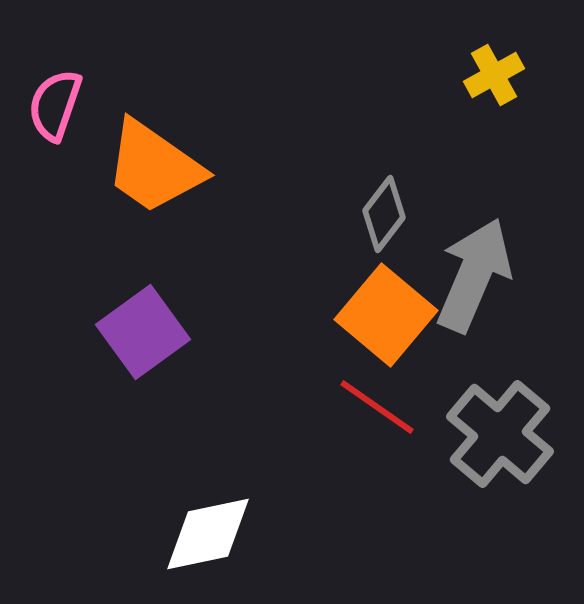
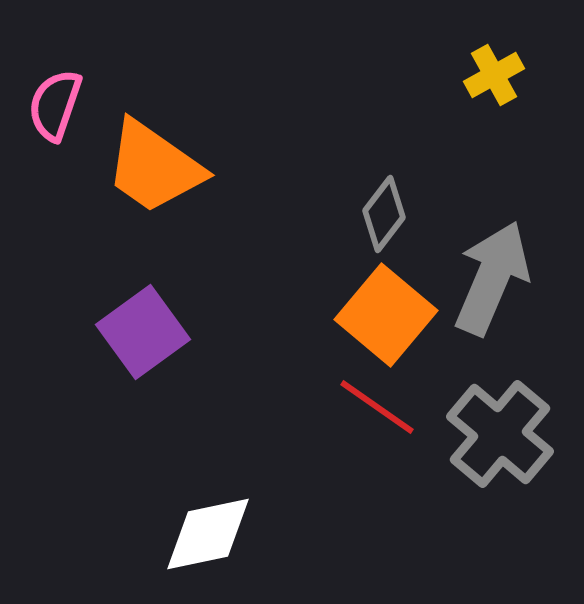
gray arrow: moved 18 px right, 3 px down
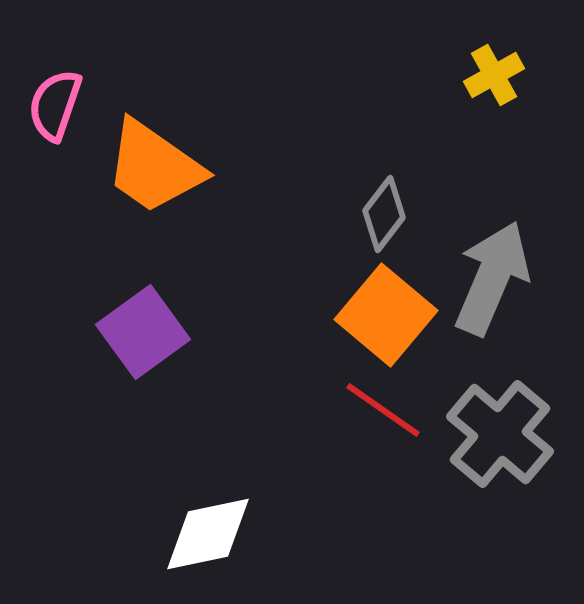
red line: moved 6 px right, 3 px down
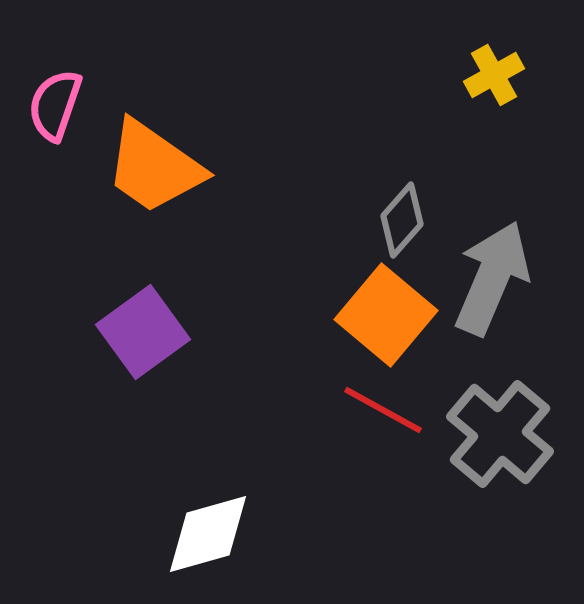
gray diamond: moved 18 px right, 6 px down; rotated 4 degrees clockwise
red line: rotated 6 degrees counterclockwise
white diamond: rotated 4 degrees counterclockwise
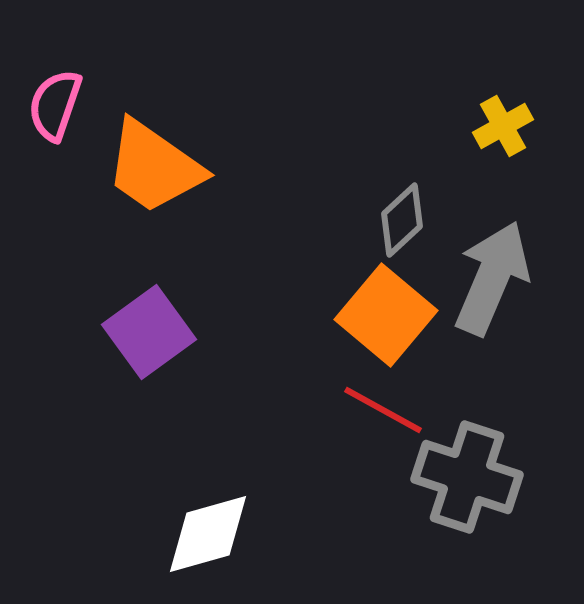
yellow cross: moved 9 px right, 51 px down
gray diamond: rotated 6 degrees clockwise
purple square: moved 6 px right
gray cross: moved 33 px left, 43 px down; rotated 22 degrees counterclockwise
